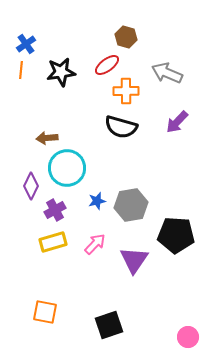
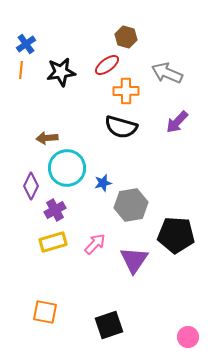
blue star: moved 6 px right, 18 px up
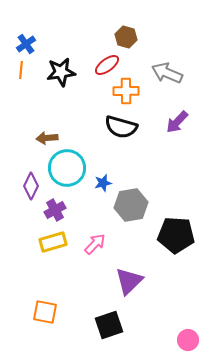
purple triangle: moved 5 px left, 21 px down; rotated 12 degrees clockwise
pink circle: moved 3 px down
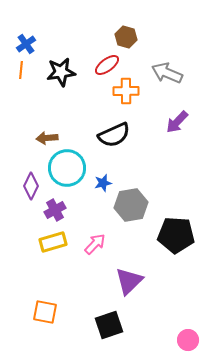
black semicircle: moved 7 px left, 8 px down; rotated 40 degrees counterclockwise
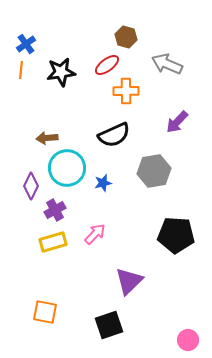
gray arrow: moved 9 px up
gray hexagon: moved 23 px right, 34 px up
pink arrow: moved 10 px up
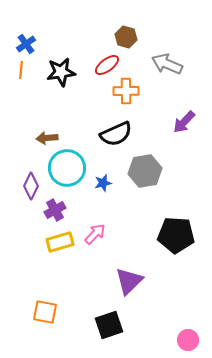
purple arrow: moved 7 px right
black semicircle: moved 2 px right, 1 px up
gray hexagon: moved 9 px left
yellow rectangle: moved 7 px right
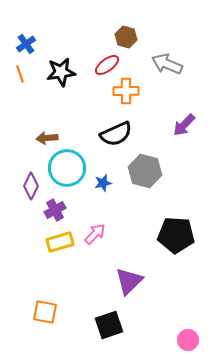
orange line: moved 1 px left, 4 px down; rotated 24 degrees counterclockwise
purple arrow: moved 3 px down
gray hexagon: rotated 24 degrees clockwise
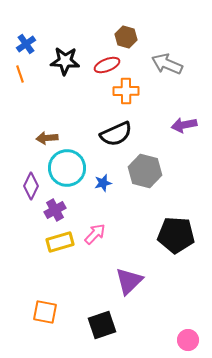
red ellipse: rotated 15 degrees clockwise
black star: moved 4 px right, 11 px up; rotated 12 degrees clockwise
purple arrow: rotated 35 degrees clockwise
black square: moved 7 px left
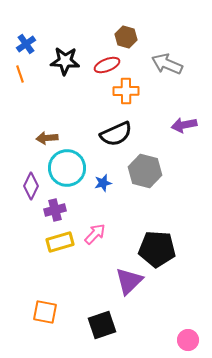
purple cross: rotated 15 degrees clockwise
black pentagon: moved 19 px left, 14 px down
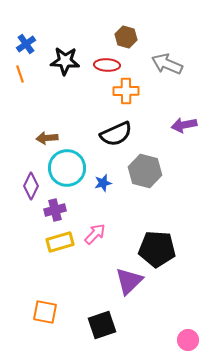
red ellipse: rotated 25 degrees clockwise
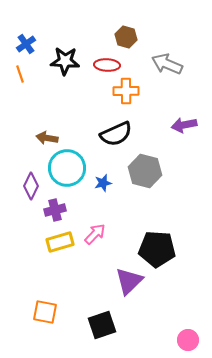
brown arrow: rotated 15 degrees clockwise
